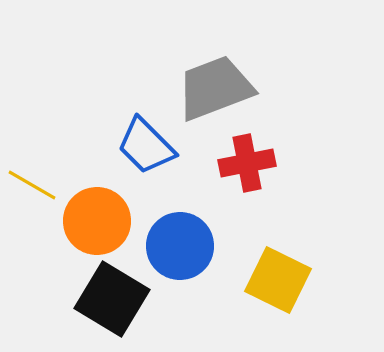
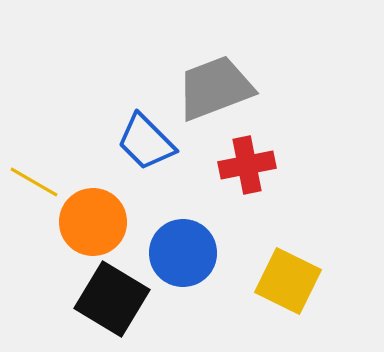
blue trapezoid: moved 4 px up
red cross: moved 2 px down
yellow line: moved 2 px right, 3 px up
orange circle: moved 4 px left, 1 px down
blue circle: moved 3 px right, 7 px down
yellow square: moved 10 px right, 1 px down
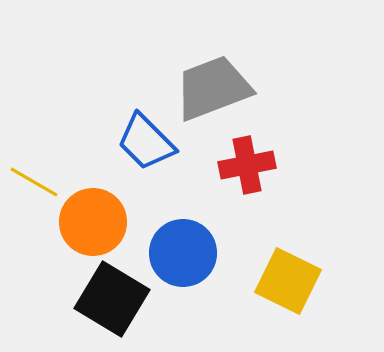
gray trapezoid: moved 2 px left
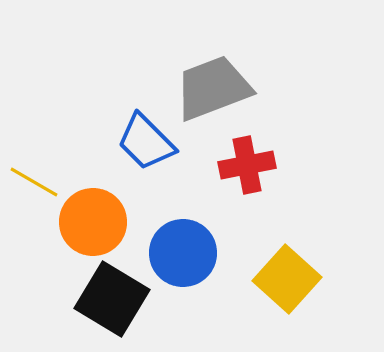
yellow square: moved 1 px left, 2 px up; rotated 16 degrees clockwise
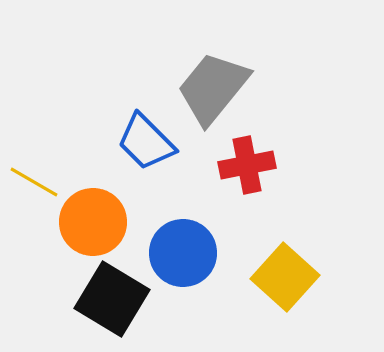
gray trapezoid: rotated 30 degrees counterclockwise
yellow square: moved 2 px left, 2 px up
